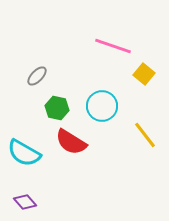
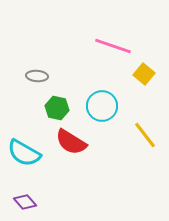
gray ellipse: rotated 50 degrees clockwise
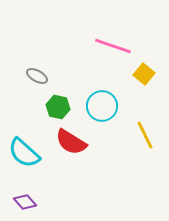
gray ellipse: rotated 25 degrees clockwise
green hexagon: moved 1 px right, 1 px up
yellow line: rotated 12 degrees clockwise
cyan semicircle: rotated 12 degrees clockwise
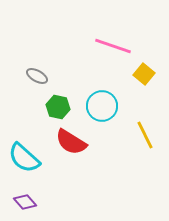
cyan semicircle: moved 5 px down
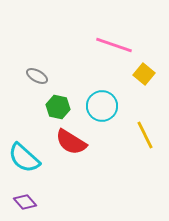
pink line: moved 1 px right, 1 px up
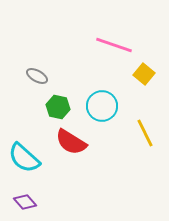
yellow line: moved 2 px up
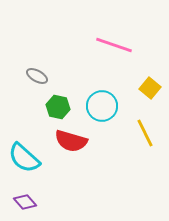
yellow square: moved 6 px right, 14 px down
red semicircle: moved 1 px up; rotated 16 degrees counterclockwise
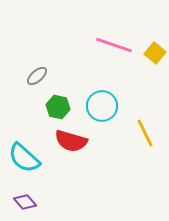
gray ellipse: rotated 70 degrees counterclockwise
yellow square: moved 5 px right, 35 px up
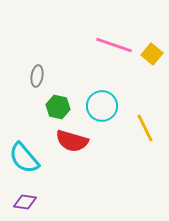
yellow square: moved 3 px left, 1 px down
gray ellipse: rotated 40 degrees counterclockwise
yellow line: moved 5 px up
red semicircle: moved 1 px right
cyan semicircle: rotated 8 degrees clockwise
purple diamond: rotated 40 degrees counterclockwise
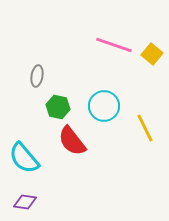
cyan circle: moved 2 px right
red semicircle: rotated 36 degrees clockwise
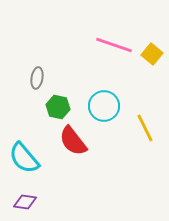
gray ellipse: moved 2 px down
red semicircle: moved 1 px right
